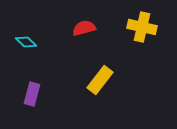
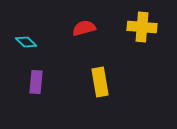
yellow cross: rotated 8 degrees counterclockwise
yellow rectangle: moved 2 px down; rotated 48 degrees counterclockwise
purple rectangle: moved 4 px right, 12 px up; rotated 10 degrees counterclockwise
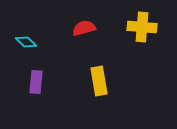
yellow rectangle: moved 1 px left, 1 px up
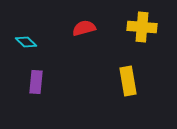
yellow rectangle: moved 29 px right
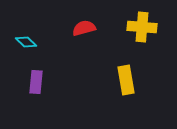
yellow rectangle: moved 2 px left, 1 px up
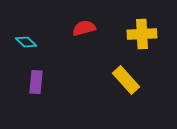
yellow cross: moved 7 px down; rotated 8 degrees counterclockwise
yellow rectangle: rotated 32 degrees counterclockwise
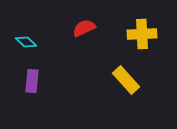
red semicircle: rotated 10 degrees counterclockwise
purple rectangle: moved 4 px left, 1 px up
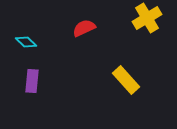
yellow cross: moved 5 px right, 16 px up; rotated 28 degrees counterclockwise
